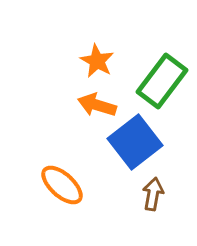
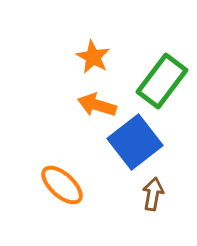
orange star: moved 4 px left, 4 px up
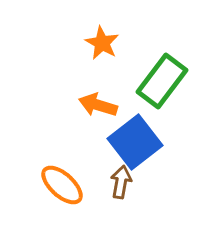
orange star: moved 9 px right, 14 px up
orange arrow: moved 1 px right
brown arrow: moved 32 px left, 12 px up
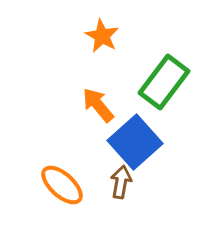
orange star: moved 7 px up
green rectangle: moved 2 px right, 1 px down
orange arrow: rotated 33 degrees clockwise
blue square: rotated 4 degrees counterclockwise
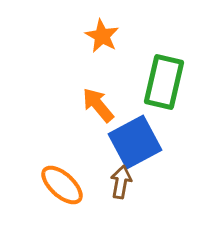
green rectangle: rotated 24 degrees counterclockwise
blue square: rotated 14 degrees clockwise
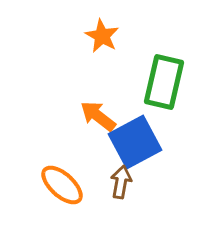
orange arrow: moved 11 px down; rotated 12 degrees counterclockwise
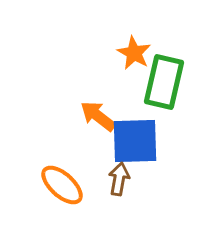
orange star: moved 32 px right, 17 px down
blue square: moved 1 px up; rotated 26 degrees clockwise
brown arrow: moved 2 px left, 3 px up
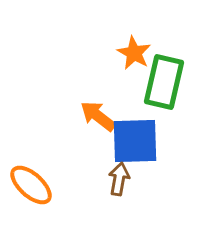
orange ellipse: moved 31 px left
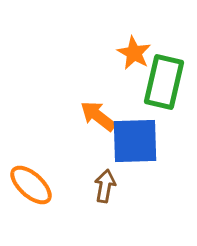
brown arrow: moved 14 px left, 7 px down
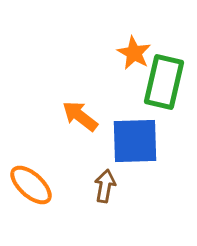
orange arrow: moved 18 px left
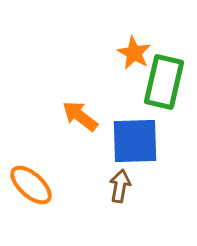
brown arrow: moved 15 px right
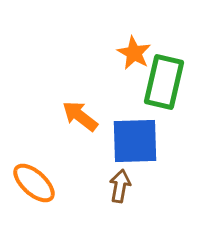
orange ellipse: moved 3 px right, 2 px up
